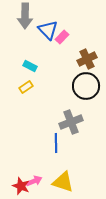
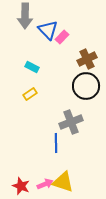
cyan rectangle: moved 2 px right, 1 px down
yellow rectangle: moved 4 px right, 7 px down
pink arrow: moved 11 px right, 3 px down
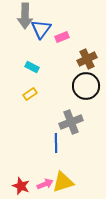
blue triangle: moved 7 px left, 1 px up; rotated 20 degrees clockwise
pink rectangle: rotated 24 degrees clockwise
yellow triangle: rotated 35 degrees counterclockwise
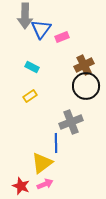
brown cross: moved 3 px left, 6 px down
yellow rectangle: moved 2 px down
yellow triangle: moved 21 px left, 19 px up; rotated 20 degrees counterclockwise
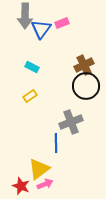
pink rectangle: moved 14 px up
yellow triangle: moved 3 px left, 6 px down
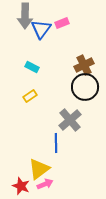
black circle: moved 1 px left, 1 px down
gray cross: moved 1 px left, 2 px up; rotated 20 degrees counterclockwise
